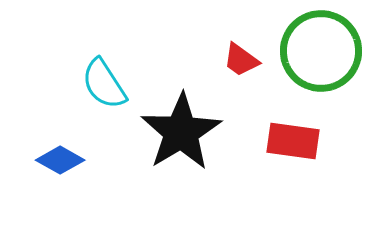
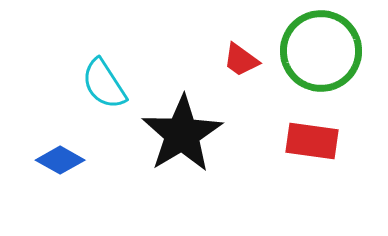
black star: moved 1 px right, 2 px down
red rectangle: moved 19 px right
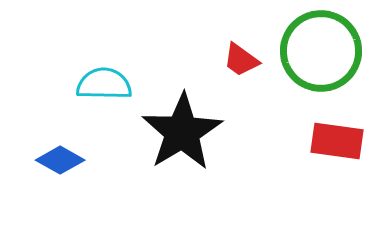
cyan semicircle: rotated 124 degrees clockwise
black star: moved 2 px up
red rectangle: moved 25 px right
